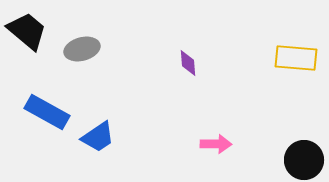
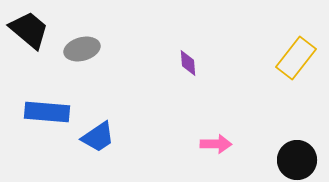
black trapezoid: moved 2 px right, 1 px up
yellow rectangle: rotated 57 degrees counterclockwise
blue rectangle: rotated 24 degrees counterclockwise
black circle: moved 7 px left
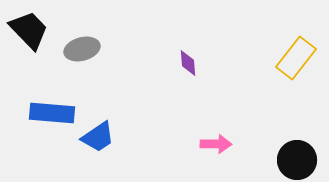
black trapezoid: rotated 6 degrees clockwise
blue rectangle: moved 5 px right, 1 px down
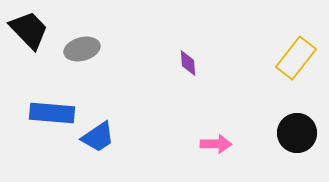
black circle: moved 27 px up
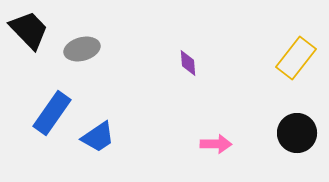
blue rectangle: rotated 60 degrees counterclockwise
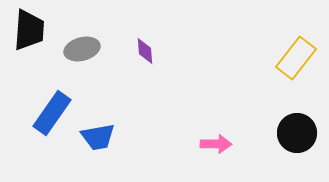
black trapezoid: rotated 48 degrees clockwise
purple diamond: moved 43 px left, 12 px up
blue trapezoid: rotated 24 degrees clockwise
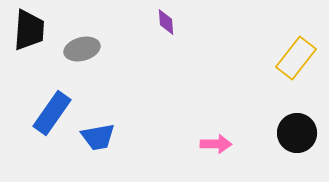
purple diamond: moved 21 px right, 29 px up
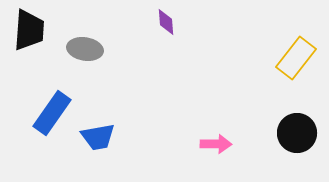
gray ellipse: moved 3 px right; rotated 24 degrees clockwise
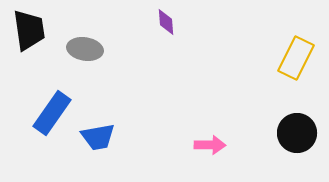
black trapezoid: rotated 12 degrees counterclockwise
yellow rectangle: rotated 12 degrees counterclockwise
pink arrow: moved 6 px left, 1 px down
